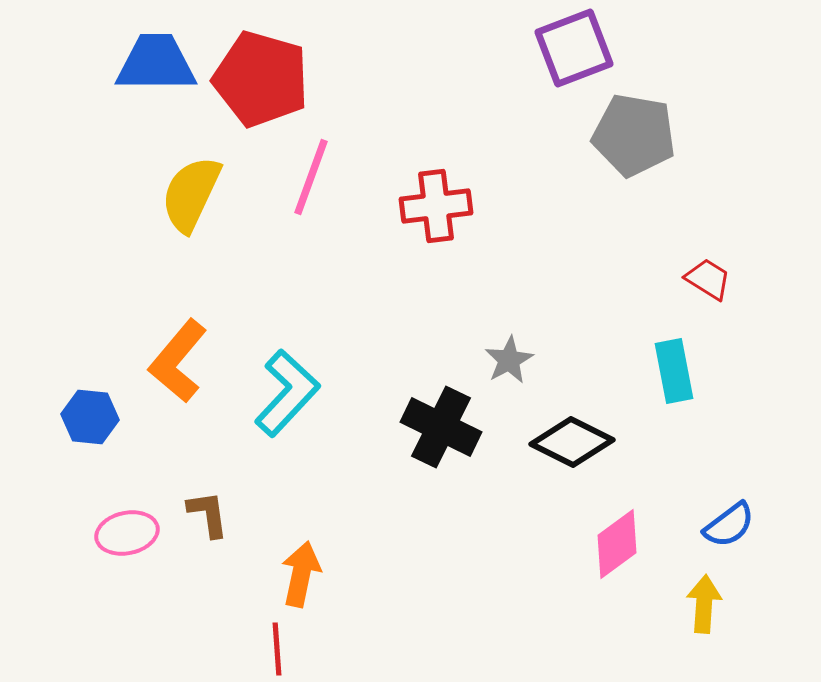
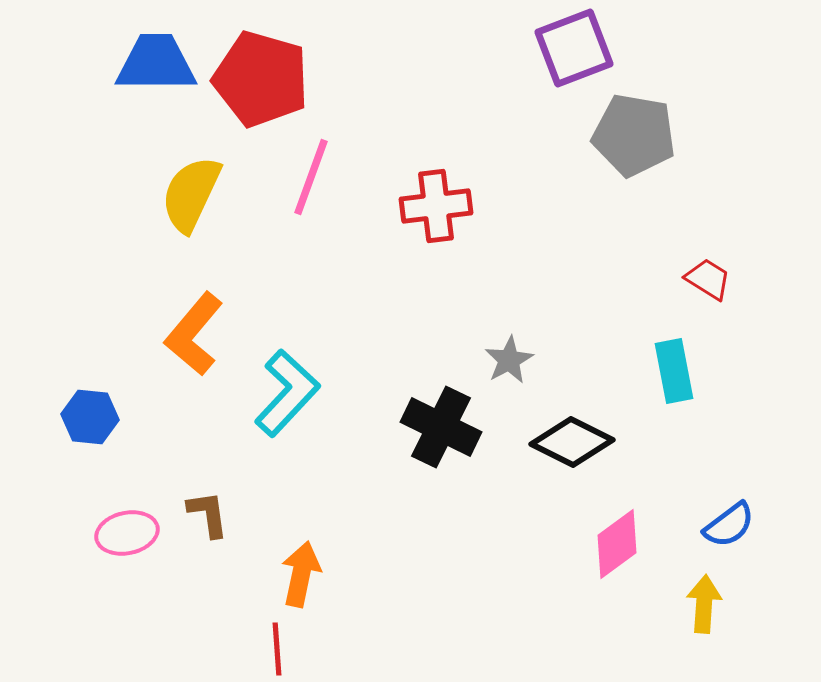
orange L-shape: moved 16 px right, 27 px up
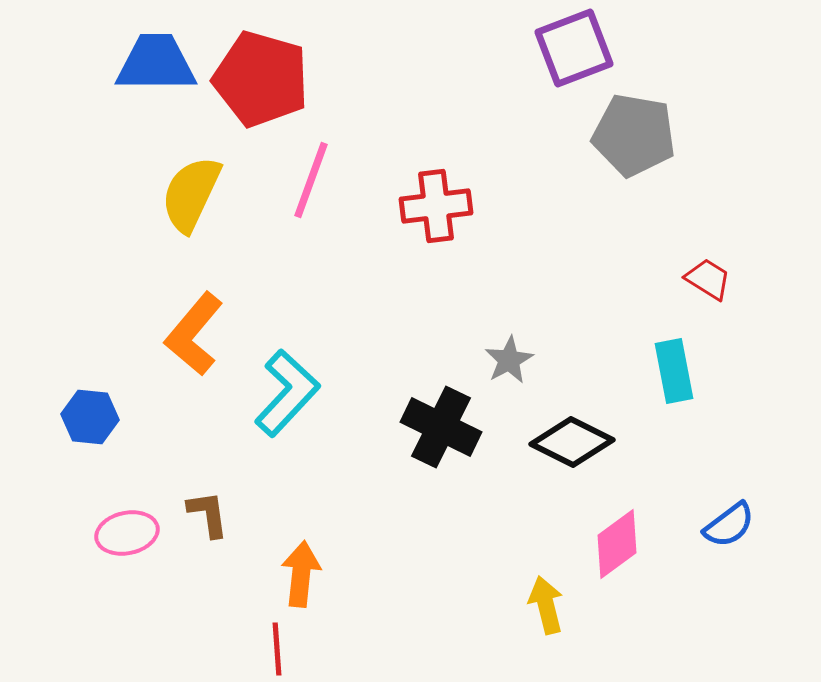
pink line: moved 3 px down
orange arrow: rotated 6 degrees counterclockwise
yellow arrow: moved 158 px left, 1 px down; rotated 18 degrees counterclockwise
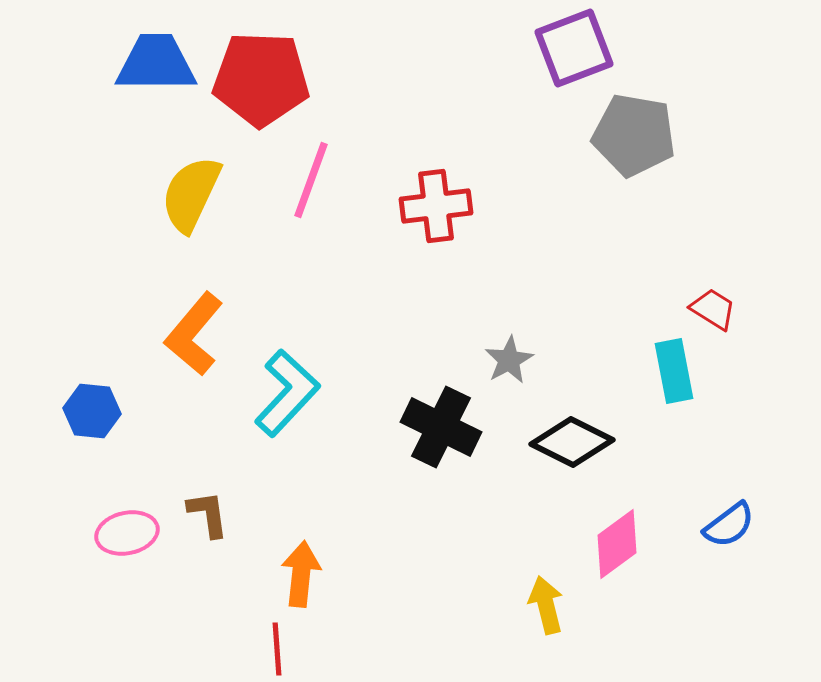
red pentagon: rotated 14 degrees counterclockwise
red trapezoid: moved 5 px right, 30 px down
blue hexagon: moved 2 px right, 6 px up
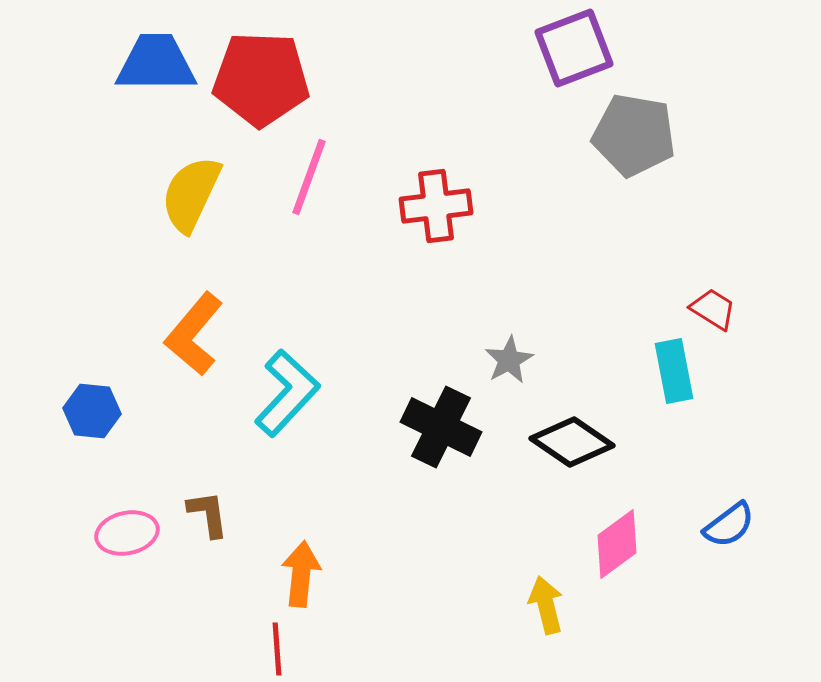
pink line: moved 2 px left, 3 px up
black diamond: rotated 8 degrees clockwise
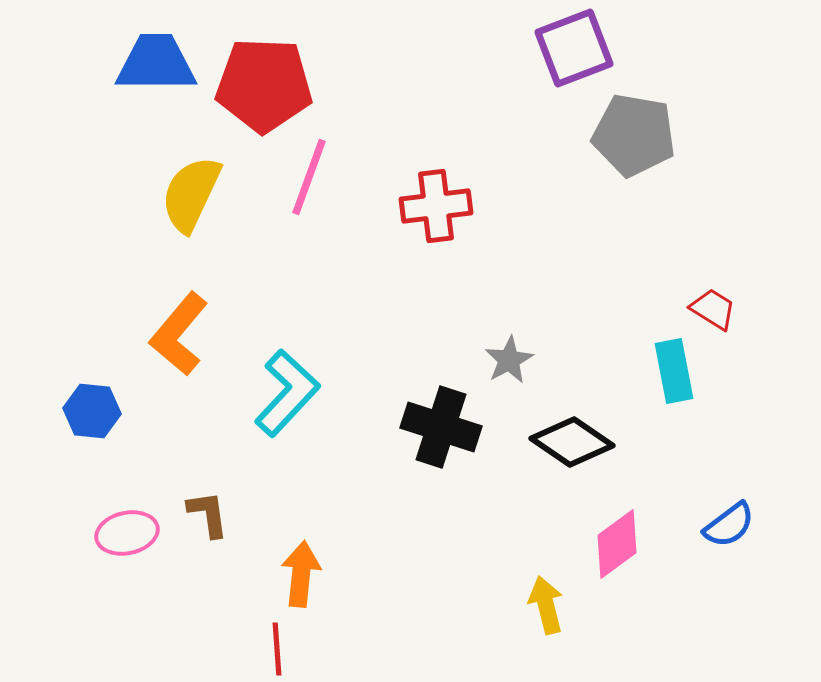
red pentagon: moved 3 px right, 6 px down
orange L-shape: moved 15 px left
black cross: rotated 8 degrees counterclockwise
